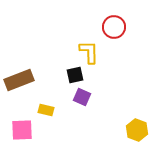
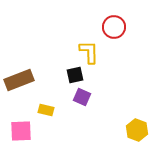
pink square: moved 1 px left, 1 px down
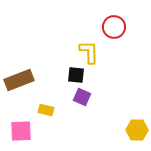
black square: moved 1 px right; rotated 18 degrees clockwise
yellow hexagon: rotated 20 degrees counterclockwise
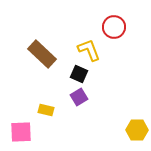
yellow L-shape: moved 2 px up; rotated 20 degrees counterclockwise
black square: moved 3 px right, 1 px up; rotated 18 degrees clockwise
brown rectangle: moved 23 px right, 26 px up; rotated 64 degrees clockwise
purple square: moved 3 px left; rotated 36 degrees clockwise
pink square: moved 1 px down
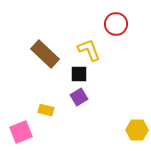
red circle: moved 2 px right, 3 px up
brown rectangle: moved 3 px right
black square: rotated 24 degrees counterclockwise
pink square: rotated 20 degrees counterclockwise
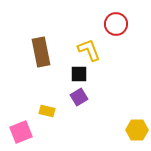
brown rectangle: moved 4 px left, 2 px up; rotated 36 degrees clockwise
yellow rectangle: moved 1 px right, 1 px down
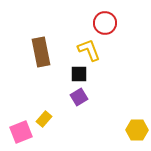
red circle: moved 11 px left, 1 px up
yellow rectangle: moved 3 px left, 8 px down; rotated 63 degrees counterclockwise
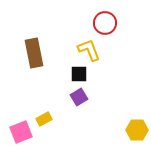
brown rectangle: moved 7 px left, 1 px down
yellow rectangle: rotated 21 degrees clockwise
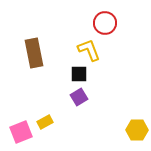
yellow rectangle: moved 1 px right, 3 px down
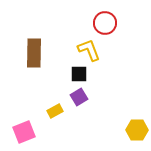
brown rectangle: rotated 12 degrees clockwise
yellow rectangle: moved 10 px right, 11 px up
pink square: moved 3 px right
